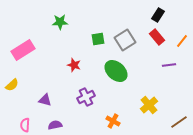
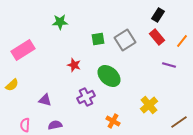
purple line: rotated 24 degrees clockwise
green ellipse: moved 7 px left, 5 px down
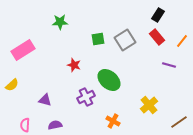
green ellipse: moved 4 px down
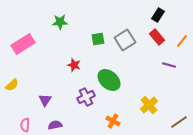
pink rectangle: moved 6 px up
purple triangle: rotated 48 degrees clockwise
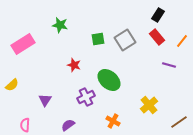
green star: moved 3 px down; rotated 14 degrees clockwise
purple semicircle: moved 13 px right; rotated 24 degrees counterclockwise
